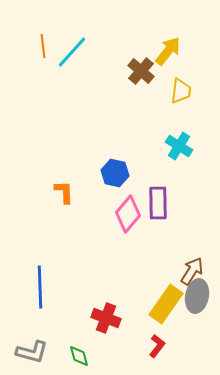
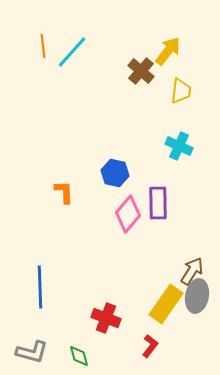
cyan cross: rotated 8 degrees counterclockwise
red L-shape: moved 7 px left
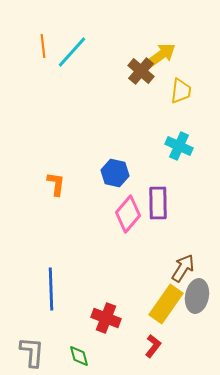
yellow arrow: moved 7 px left, 4 px down; rotated 16 degrees clockwise
orange L-shape: moved 8 px left, 8 px up; rotated 10 degrees clockwise
brown arrow: moved 9 px left, 3 px up
blue line: moved 11 px right, 2 px down
red L-shape: moved 3 px right
gray L-shape: rotated 100 degrees counterclockwise
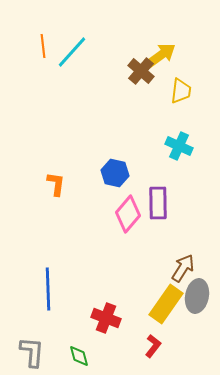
blue line: moved 3 px left
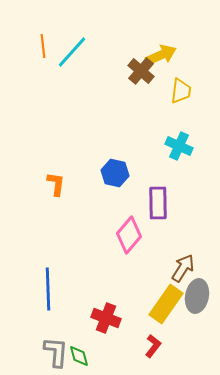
yellow arrow: rotated 12 degrees clockwise
pink diamond: moved 1 px right, 21 px down
gray L-shape: moved 24 px right
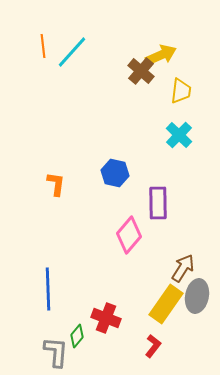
cyan cross: moved 11 px up; rotated 20 degrees clockwise
green diamond: moved 2 px left, 20 px up; rotated 55 degrees clockwise
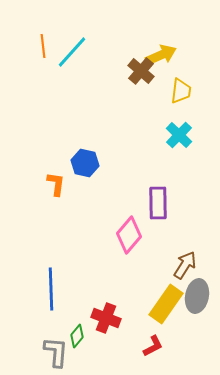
blue hexagon: moved 30 px left, 10 px up
brown arrow: moved 2 px right, 3 px up
blue line: moved 3 px right
red L-shape: rotated 25 degrees clockwise
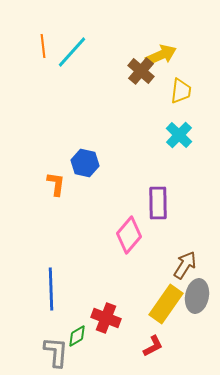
green diamond: rotated 20 degrees clockwise
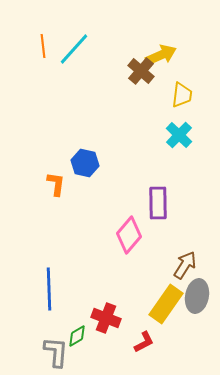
cyan line: moved 2 px right, 3 px up
yellow trapezoid: moved 1 px right, 4 px down
blue line: moved 2 px left
red L-shape: moved 9 px left, 4 px up
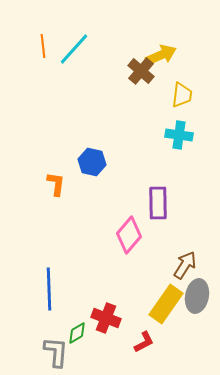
cyan cross: rotated 36 degrees counterclockwise
blue hexagon: moved 7 px right, 1 px up
green diamond: moved 3 px up
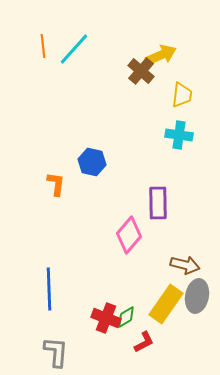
brown arrow: rotated 72 degrees clockwise
green diamond: moved 49 px right, 16 px up
